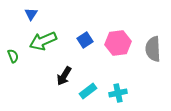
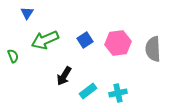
blue triangle: moved 4 px left, 1 px up
green arrow: moved 2 px right, 1 px up
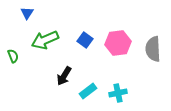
blue square: rotated 21 degrees counterclockwise
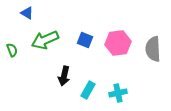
blue triangle: rotated 32 degrees counterclockwise
blue square: rotated 14 degrees counterclockwise
green semicircle: moved 1 px left, 6 px up
black arrow: rotated 18 degrees counterclockwise
cyan rectangle: moved 1 px up; rotated 24 degrees counterclockwise
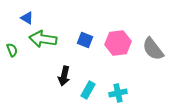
blue triangle: moved 5 px down
green arrow: moved 2 px left, 1 px up; rotated 32 degrees clockwise
gray semicircle: rotated 35 degrees counterclockwise
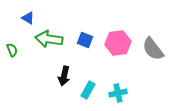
blue triangle: moved 1 px right
green arrow: moved 6 px right
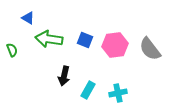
pink hexagon: moved 3 px left, 2 px down
gray semicircle: moved 3 px left
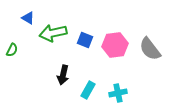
green arrow: moved 4 px right, 6 px up; rotated 20 degrees counterclockwise
green semicircle: rotated 48 degrees clockwise
black arrow: moved 1 px left, 1 px up
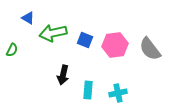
cyan rectangle: rotated 24 degrees counterclockwise
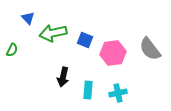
blue triangle: rotated 16 degrees clockwise
pink hexagon: moved 2 px left, 8 px down
black arrow: moved 2 px down
